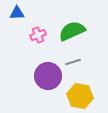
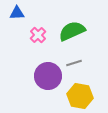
pink cross: rotated 21 degrees counterclockwise
gray line: moved 1 px right, 1 px down
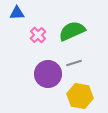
purple circle: moved 2 px up
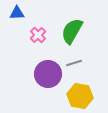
green semicircle: rotated 36 degrees counterclockwise
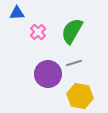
pink cross: moved 3 px up
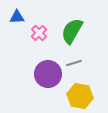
blue triangle: moved 4 px down
pink cross: moved 1 px right, 1 px down
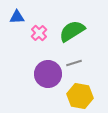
green semicircle: rotated 28 degrees clockwise
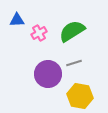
blue triangle: moved 3 px down
pink cross: rotated 14 degrees clockwise
